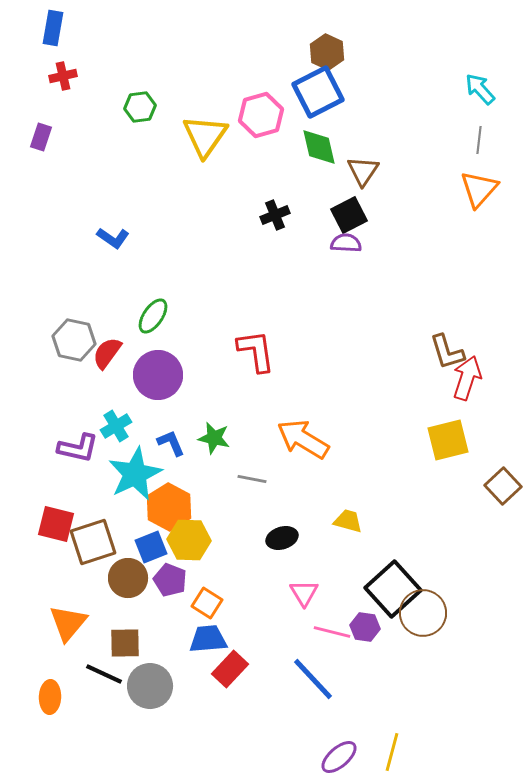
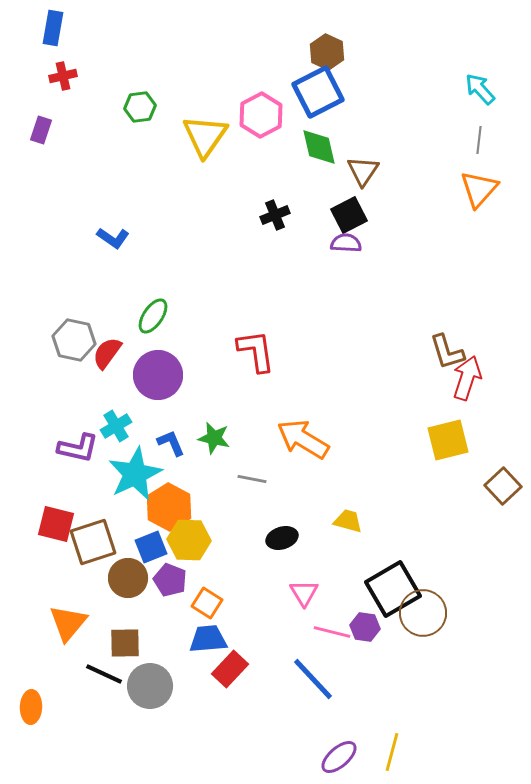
pink hexagon at (261, 115): rotated 12 degrees counterclockwise
purple rectangle at (41, 137): moved 7 px up
black square at (393, 589): rotated 12 degrees clockwise
orange ellipse at (50, 697): moved 19 px left, 10 px down
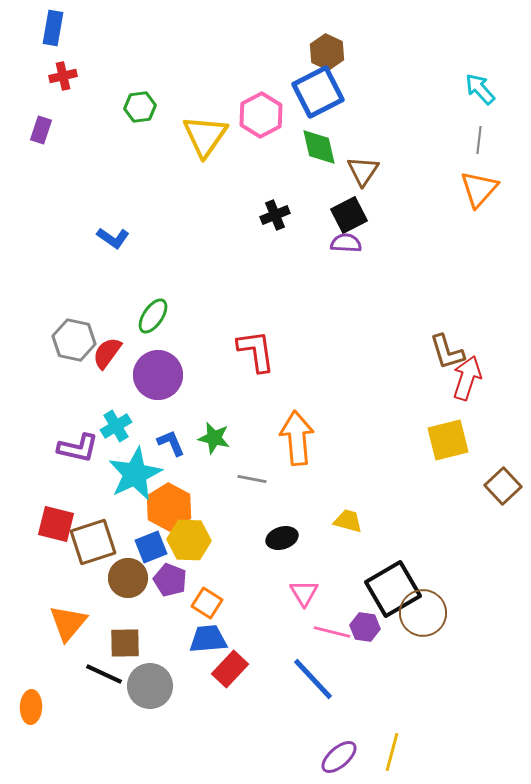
orange arrow at (303, 439): moved 6 px left, 1 px up; rotated 54 degrees clockwise
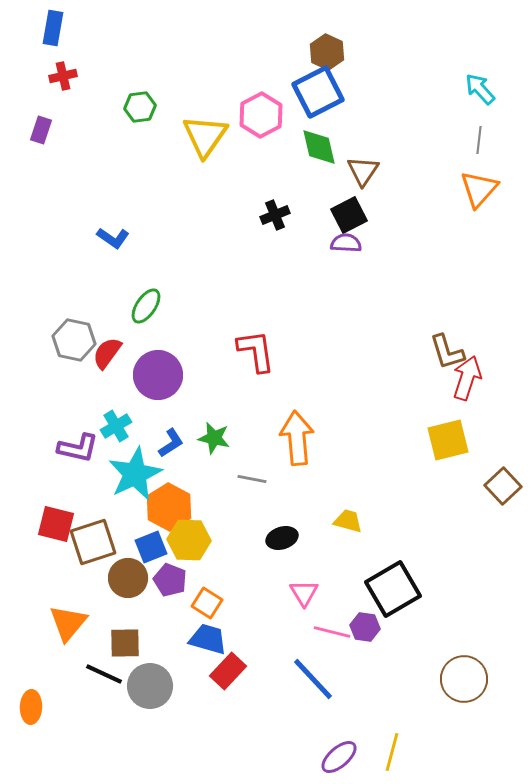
green ellipse at (153, 316): moved 7 px left, 10 px up
blue L-shape at (171, 443): rotated 80 degrees clockwise
brown circle at (423, 613): moved 41 px right, 66 px down
blue trapezoid at (208, 639): rotated 21 degrees clockwise
red rectangle at (230, 669): moved 2 px left, 2 px down
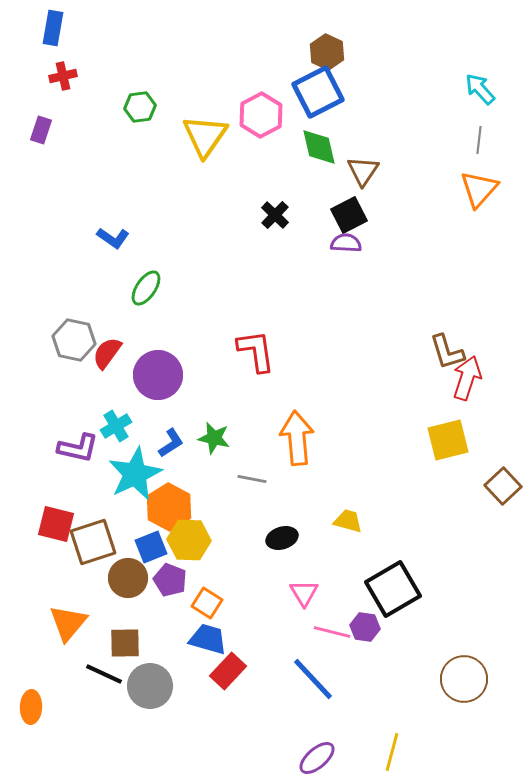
black cross at (275, 215): rotated 24 degrees counterclockwise
green ellipse at (146, 306): moved 18 px up
purple ellipse at (339, 757): moved 22 px left, 1 px down
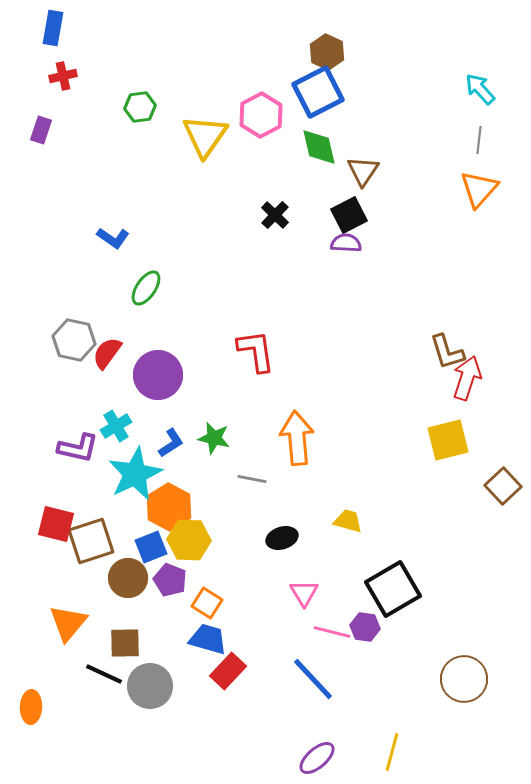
brown square at (93, 542): moved 2 px left, 1 px up
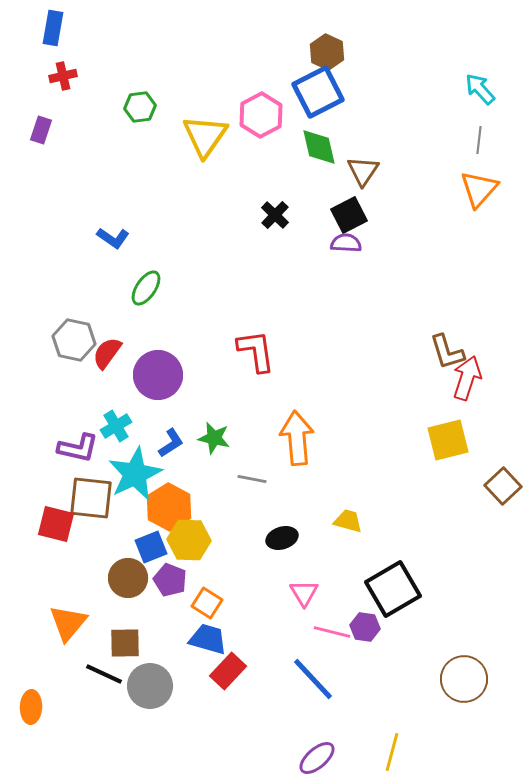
brown square at (91, 541): moved 43 px up; rotated 24 degrees clockwise
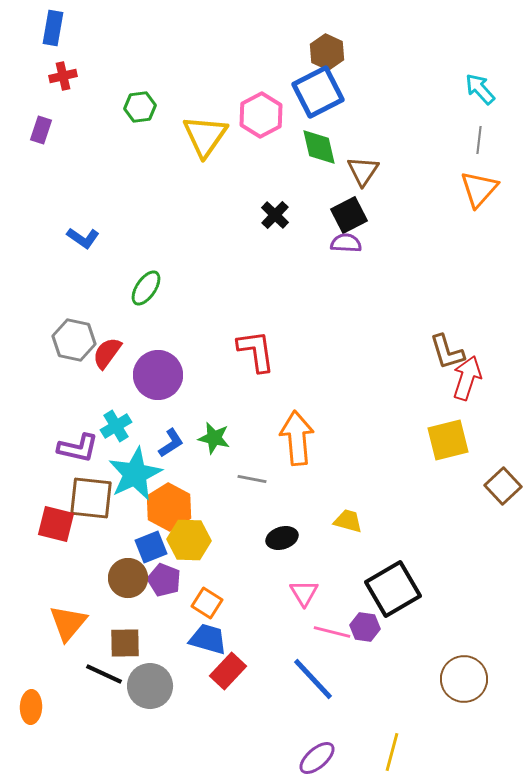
blue L-shape at (113, 238): moved 30 px left
purple pentagon at (170, 580): moved 6 px left
